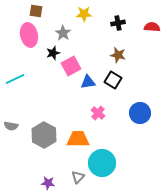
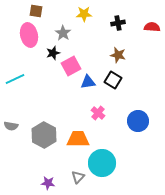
blue circle: moved 2 px left, 8 px down
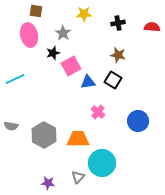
pink cross: moved 1 px up
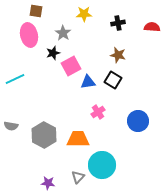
pink cross: rotated 16 degrees clockwise
cyan circle: moved 2 px down
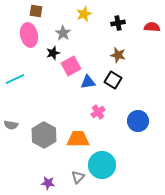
yellow star: rotated 21 degrees counterclockwise
gray semicircle: moved 1 px up
